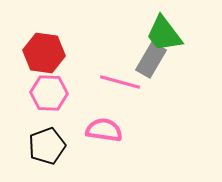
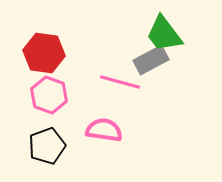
gray rectangle: rotated 32 degrees clockwise
pink hexagon: moved 2 px down; rotated 18 degrees clockwise
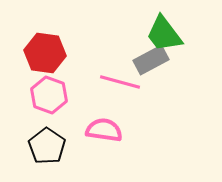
red hexagon: moved 1 px right
black pentagon: rotated 18 degrees counterclockwise
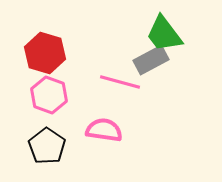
red hexagon: rotated 9 degrees clockwise
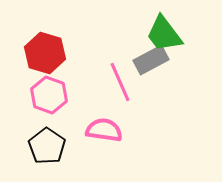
pink line: rotated 51 degrees clockwise
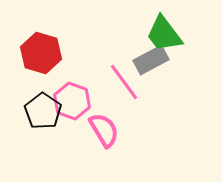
red hexagon: moved 4 px left
pink line: moved 4 px right; rotated 12 degrees counterclockwise
pink hexagon: moved 23 px right, 6 px down
pink semicircle: rotated 51 degrees clockwise
black pentagon: moved 4 px left, 35 px up
